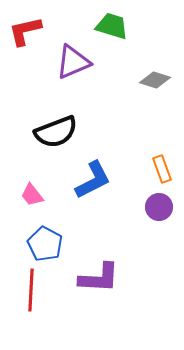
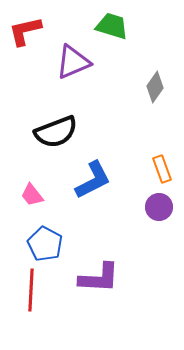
gray diamond: moved 7 px down; rotated 72 degrees counterclockwise
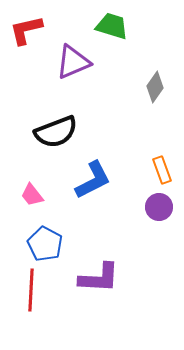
red L-shape: moved 1 px right, 1 px up
orange rectangle: moved 1 px down
